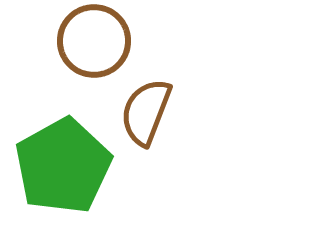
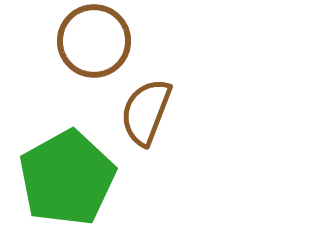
green pentagon: moved 4 px right, 12 px down
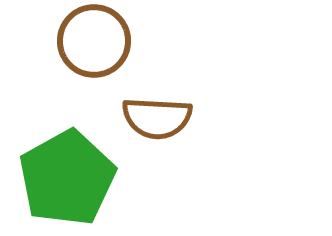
brown semicircle: moved 11 px right, 6 px down; rotated 108 degrees counterclockwise
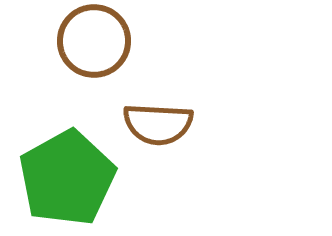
brown semicircle: moved 1 px right, 6 px down
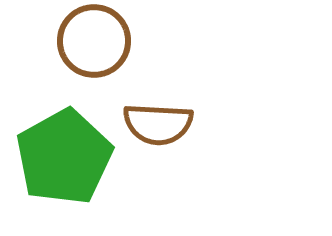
green pentagon: moved 3 px left, 21 px up
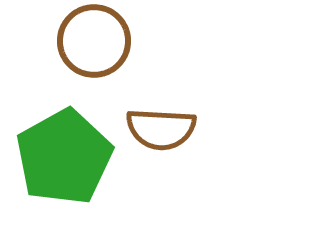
brown semicircle: moved 3 px right, 5 px down
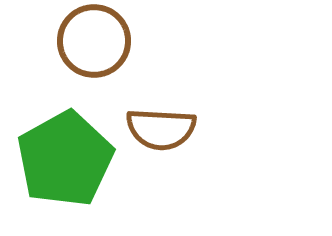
green pentagon: moved 1 px right, 2 px down
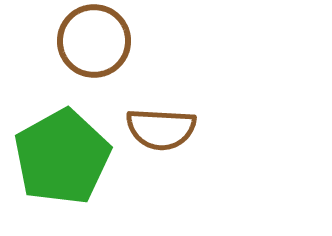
green pentagon: moved 3 px left, 2 px up
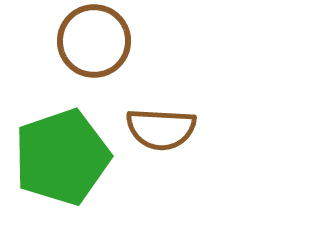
green pentagon: rotated 10 degrees clockwise
